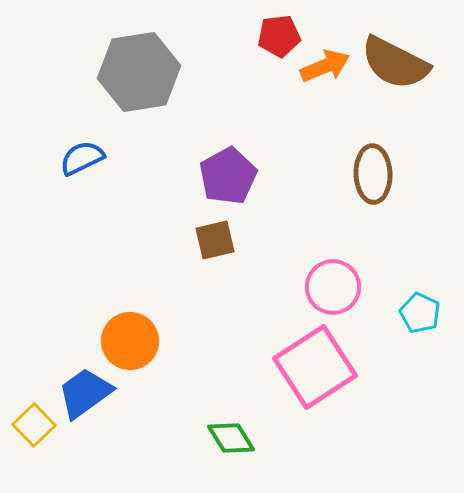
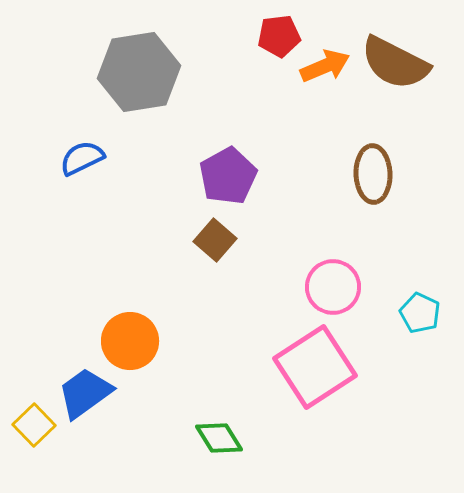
brown square: rotated 36 degrees counterclockwise
green diamond: moved 12 px left
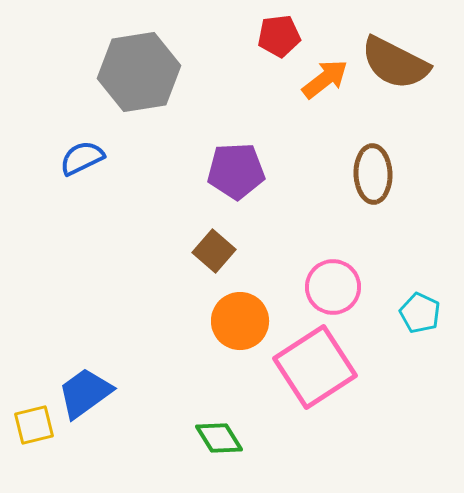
orange arrow: moved 13 px down; rotated 15 degrees counterclockwise
purple pentagon: moved 8 px right, 5 px up; rotated 26 degrees clockwise
brown square: moved 1 px left, 11 px down
orange circle: moved 110 px right, 20 px up
yellow square: rotated 30 degrees clockwise
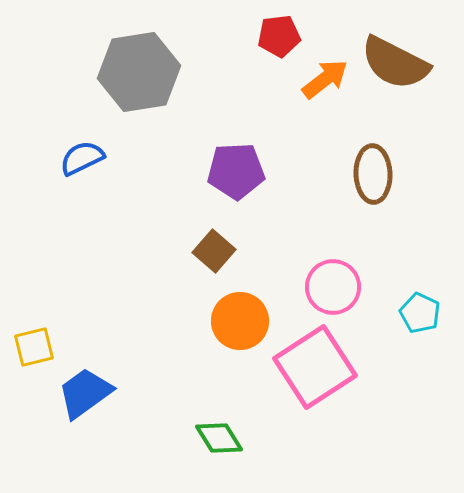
yellow square: moved 78 px up
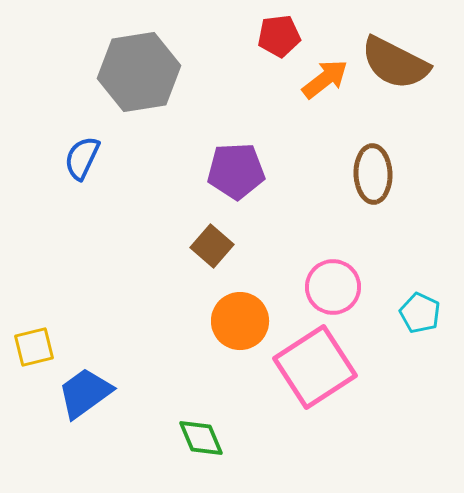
blue semicircle: rotated 39 degrees counterclockwise
brown square: moved 2 px left, 5 px up
green diamond: moved 18 px left; rotated 9 degrees clockwise
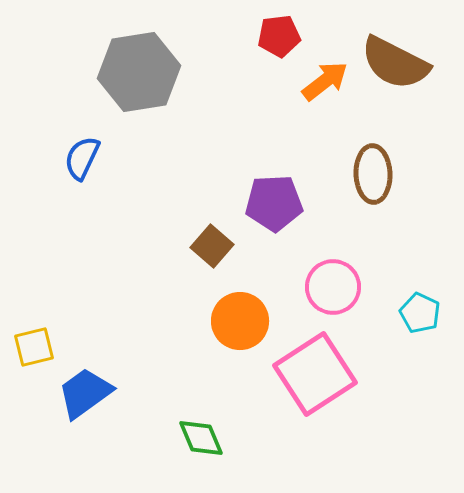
orange arrow: moved 2 px down
purple pentagon: moved 38 px right, 32 px down
pink square: moved 7 px down
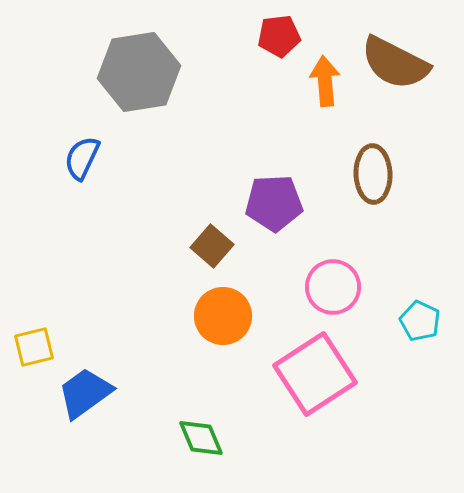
orange arrow: rotated 57 degrees counterclockwise
cyan pentagon: moved 8 px down
orange circle: moved 17 px left, 5 px up
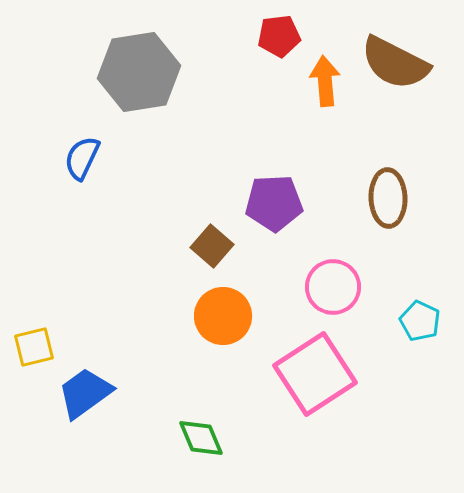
brown ellipse: moved 15 px right, 24 px down
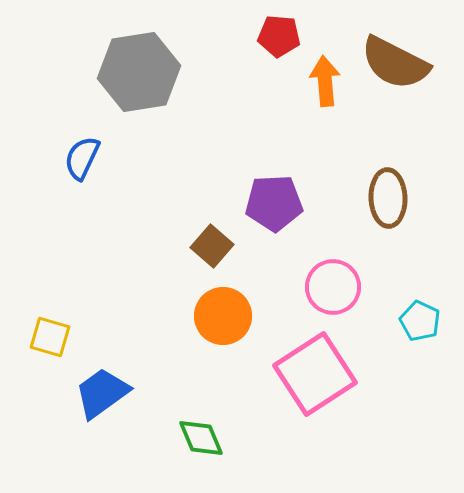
red pentagon: rotated 12 degrees clockwise
yellow square: moved 16 px right, 10 px up; rotated 30 degrees clockwise
blue trapezoid: moved 17 px right
